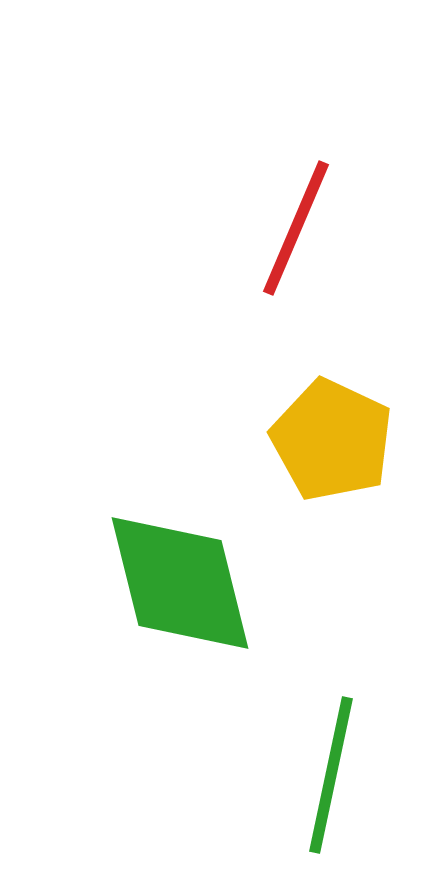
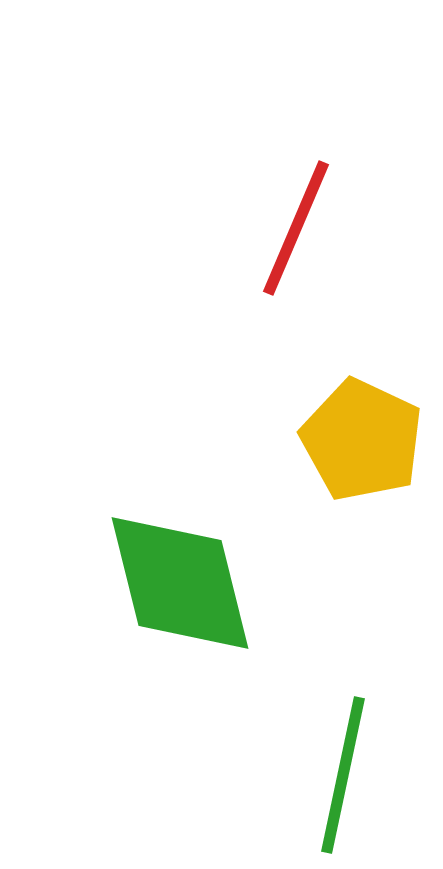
yellow pentagon: moved 30 px right
green line: moved 12 px right
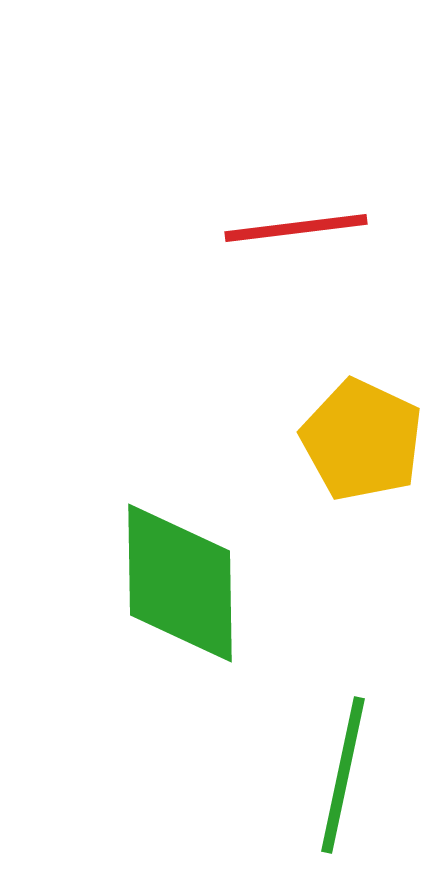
red line: rotated 60 degrees clockwise
green diamond: rotated 13 degrees clockwise
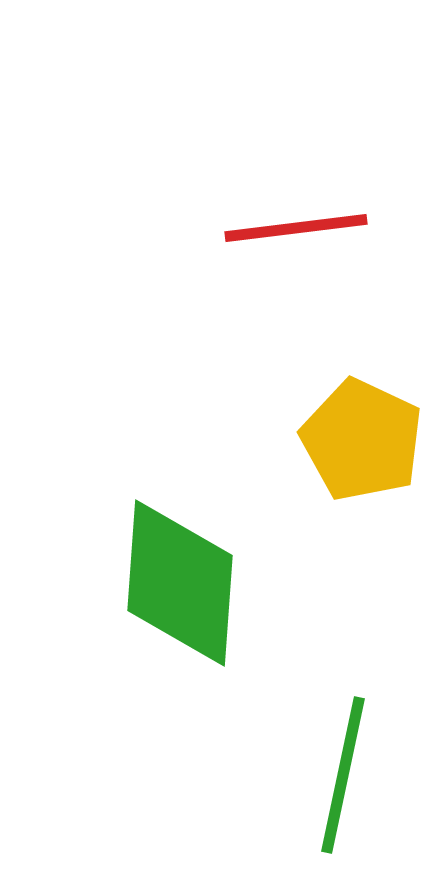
green diamond: rotated 5 degrees clockwise
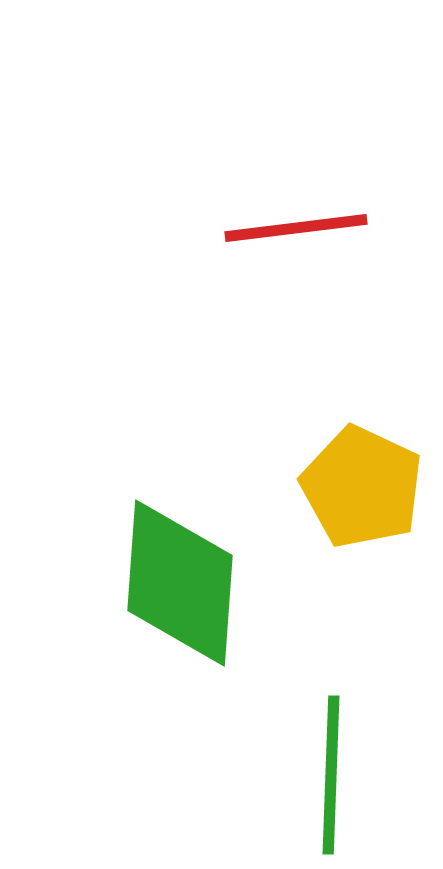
yellow pentagon: moved 47 px down
green line: moved 12 px left; rotated 10 degrees counterclockwise
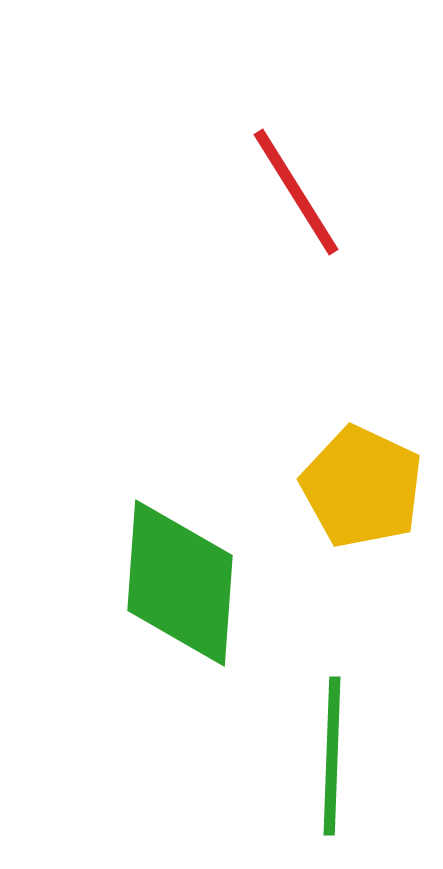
red line: moved 36 px up; rotated 65 degrees clockwise
green line: moved 1 px right, 19 px up
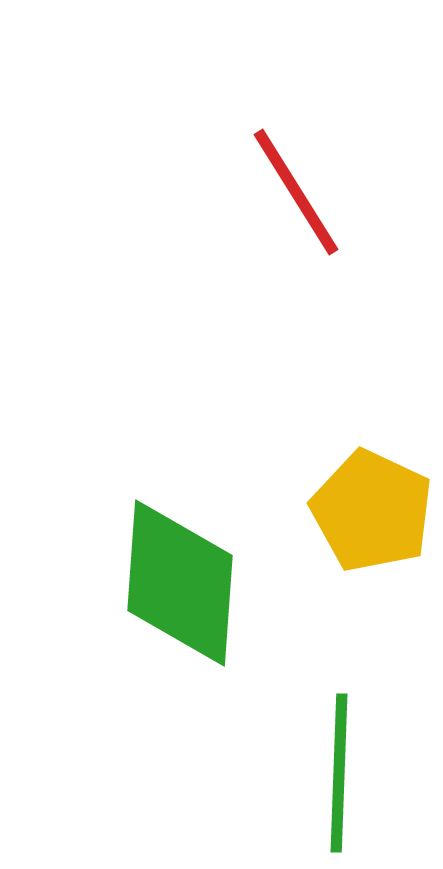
yellow pentagon: moved 10 px right, 24 px down
green line: moved 7 px right, 17 px down
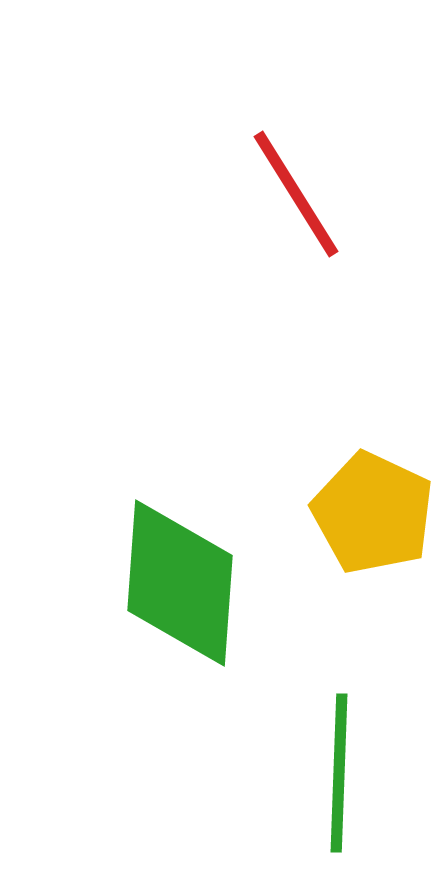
red line: moved 2 px down
yellow pentagon: moved 1 px right, 2 px down
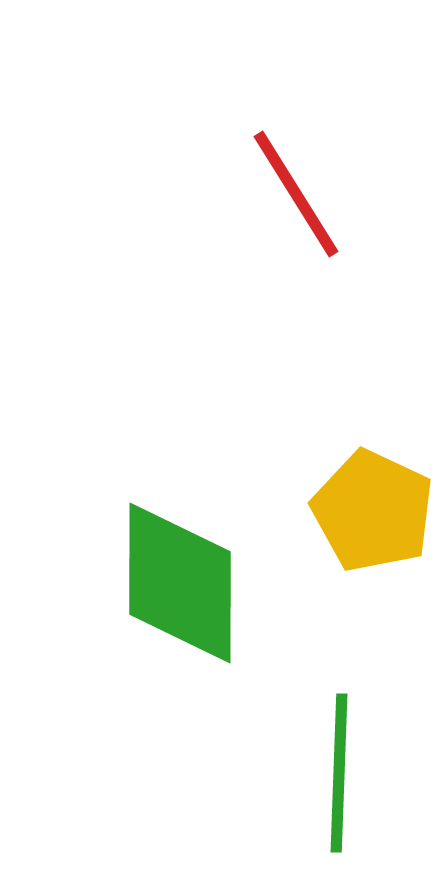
yellow pentagon: moved 2 px up
green diamond: rotated 4 degrees counterclockwise
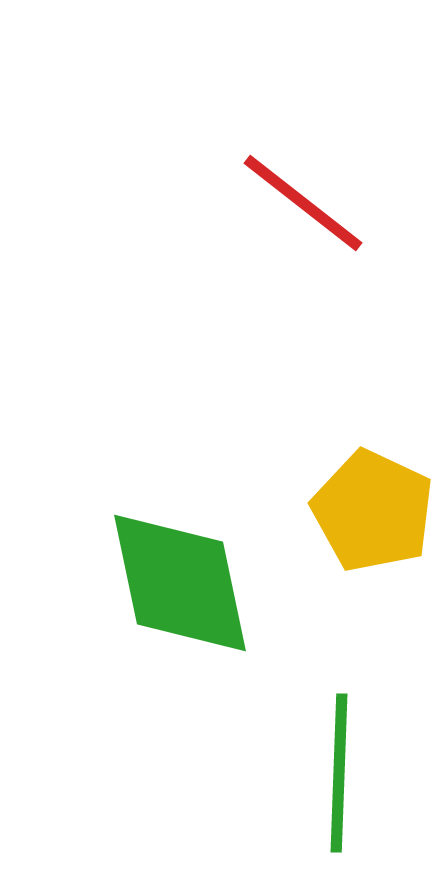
red line: moved 7 px right, 9 px down; rotated 20 degrees counterclockwise
green diamond: rotated 12 degrees counterclockwise
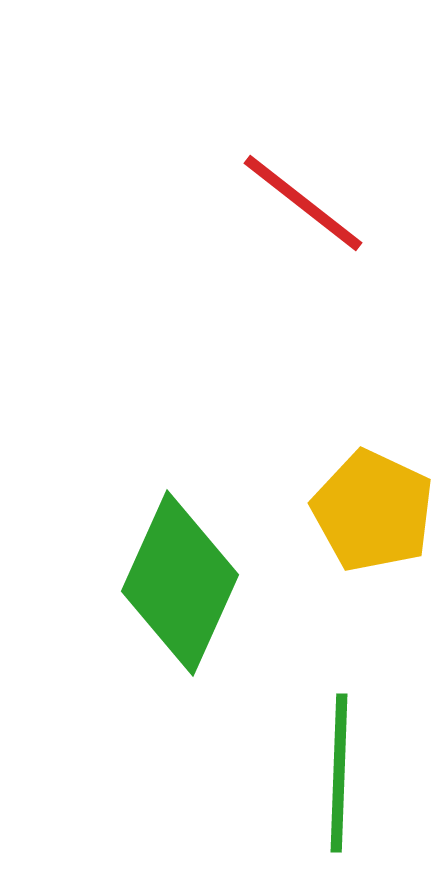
green diamond: rotated 36 degrees clockwise
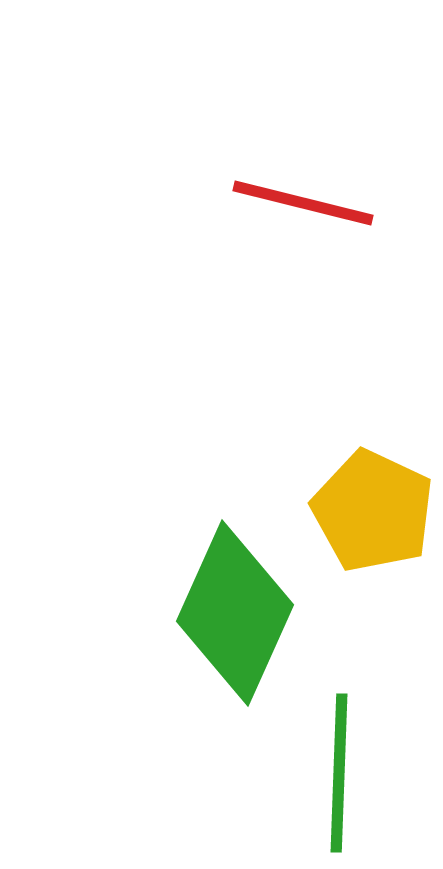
red line: rotated 24 degrees counterclockwise
green diamond: moved 55 px right, 30 px down
